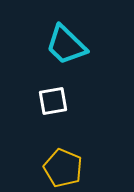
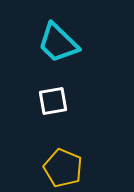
cyan trapezoid: moved 8 px left, 2 px up
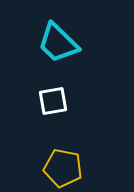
yellow pentagon: rotated 12 degrees counterclockwise
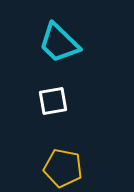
cyan trapezoid: moved 1 px right
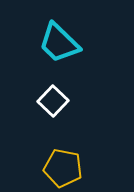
white square: rotated 36 degrees counterclockwise
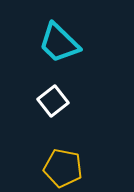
white square: rotated 8 degrees clockwise
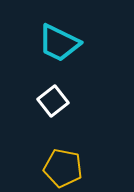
cyan trapezoid: rotated 18 degrees counterclockwise
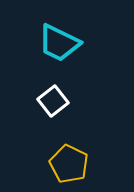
yellow pentagon: moved 6 px right, 4 px up; rotated 15 degrees clockwise
